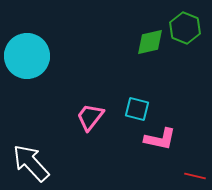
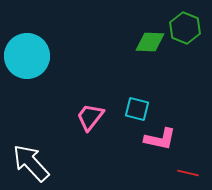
green diamond: rotated 16 degrees clockwise
red line: moved 7 px left, 3 px up
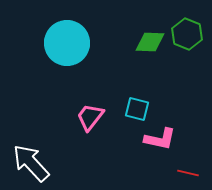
green hexagon: moved 2 px right, 6 px down
cyan circle: moved 40 px right, 13 px up
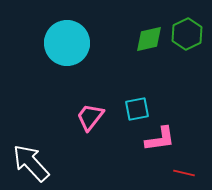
green hexagon: rotated 12 degrees clockwise
green diamond: moved 1 px left, 3 px up; rotated 16 degrees counterclockwise
cyan square: rotated 25 degrees counterclockwise
pink L-shape: rotated 20 degrees counterclockwise
red line: moved 4 px left
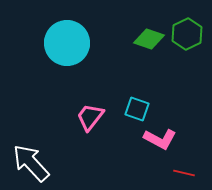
green diamond: rotated 32 degrees clockwise
cyan square: rotated 30 degrees clockwise
pink L-shape: rotated 36 degrees clockwise
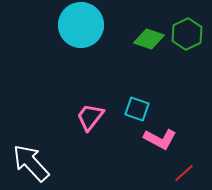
cyan circle: moved 14 px right, 18 px up
red line: rotated 55 degrees counterclockwise
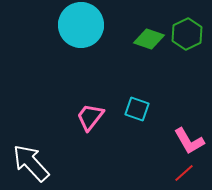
pink L-shape: moved 29 px right, 2 px down; rotated 32 degrees clockwise
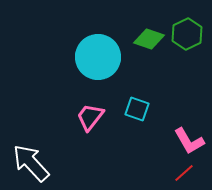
cyan circle: moved 17 px right, 32 px down
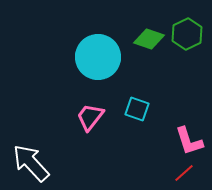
pink L-shape: rotated 12 degrees clockwise
